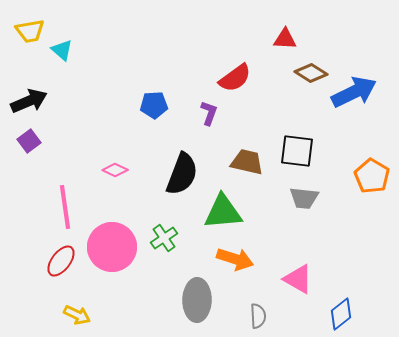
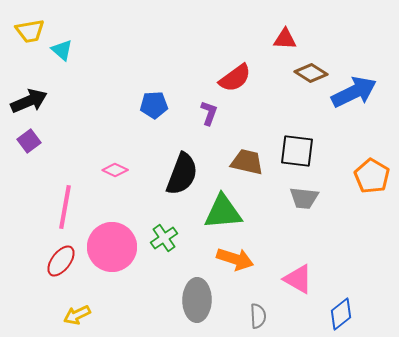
pink line: rotated 18 degrees clockwise
yellow arrow: rotated 128 degrees clockwise
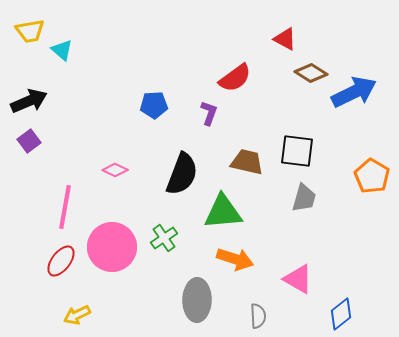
red triangle: rotated 25 degrees clockwise
gray trapezoid: rotated 80 degrees counterclockwise
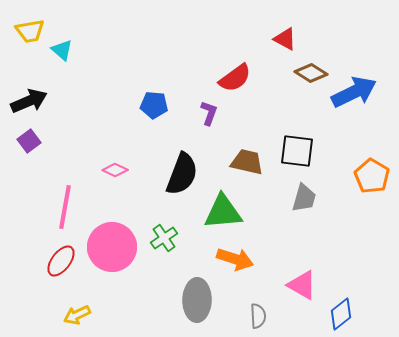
blue pentagon: rotated 8 degrees clockwise
pink triangle: moved 4 px right, 6 px down
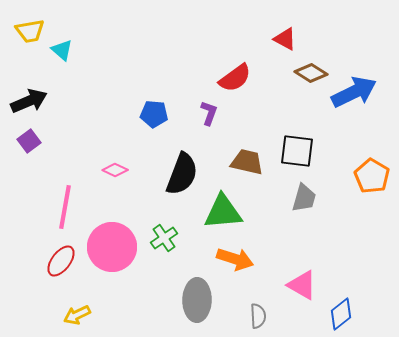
blue pentagon: moved 9 px down
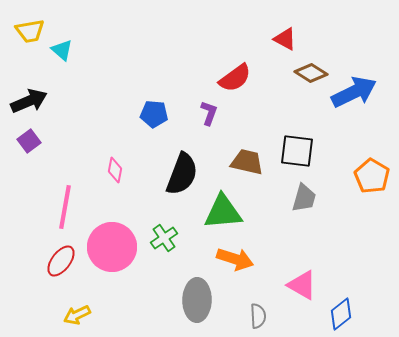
pink diamond: rotated 75 degrees clockwise
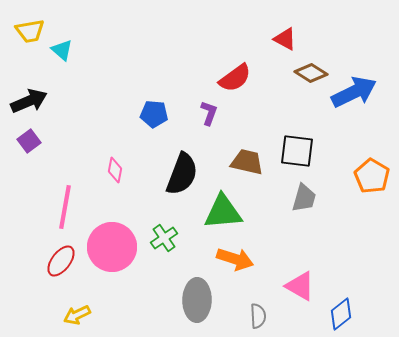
pink triangle: moved 2 px left, 1 px down
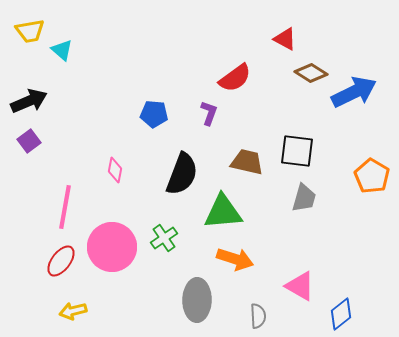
yellow arrow: moved 4 px left, 4 px up; rotated 12 degrees clockwise
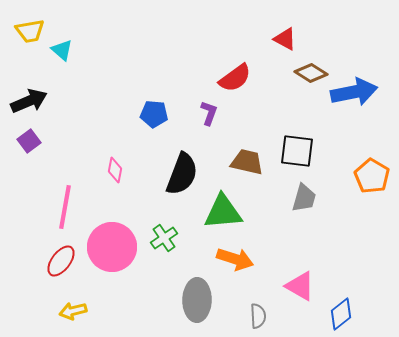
blue arrow: rotated 15 degrees clockwise
